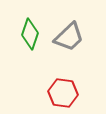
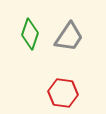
gray trapezoid: rotated 12 degrees counterclockwise
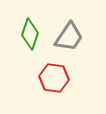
red hexagon: moved 9 px left, 15 px up
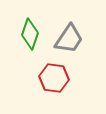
gray trapezoid: moved 2 px down
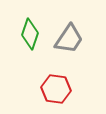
red hexagon: moved 2 px right, 11 px down
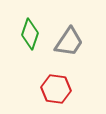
gray trapezoid: moved 3 px down
